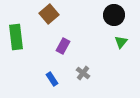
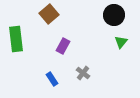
green rectangle: moved 2 px down
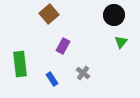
green rectangle: moved 4 px right, 25 px down
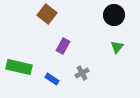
brown square: moved 2 px left; rotated 12 degrees counterclockwise
green triangle: moved 4 px left, 5 px down
green rectangle: moved 1 px left, 3 px down; rotated 70 degrees counterclockwise
gray cross: moved 1 px left; rotated 24 degrees clockwise
blue rectangle: rotated 24 degrees counterclockwise
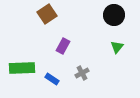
brown square: rotated 18 degrees clockwise
green rectangle: moved 3 px right, 1 px down; rotated 15 degrees counterclockwise
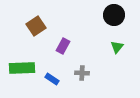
brown square: moved 11 px left, 12 px down
gray cross: rotated 32 degrees clockwise
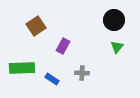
black circle: moved 5 px down
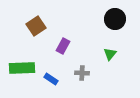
black circle: moved 1 px right, 1 px up
green triangle: moved 7 px left, 7 px down
blue rectangle: moved 1 px left
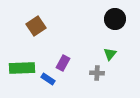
purple rectangle: moved 17 px down
gray cross: moved 15 px right
blue rectangle: moved 3 px left
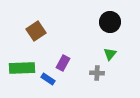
black circle: moved 5 px left, 3 px down
brown square: moved 5 px down
